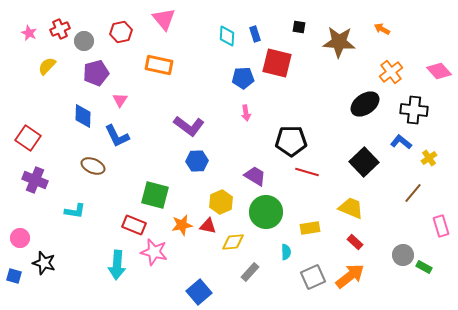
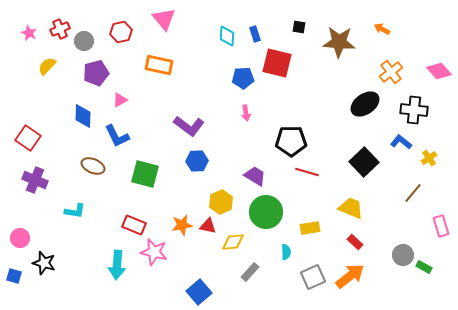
pink triangle at (120, 100): rotated 28 degrees clockwise
green square at (155, 195): moved 10 px left, 21 px up
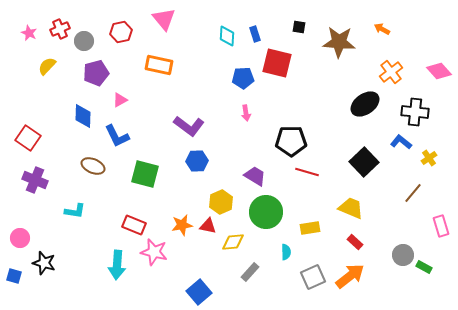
black cross at (414, 110): moved 1 px right, 2 px down
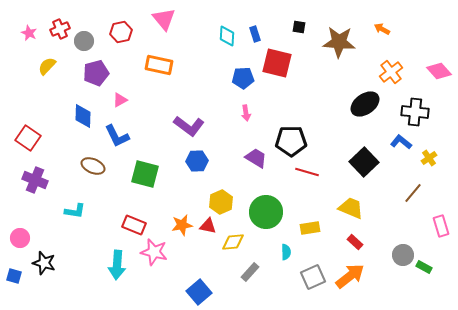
purple trapezoid at (255, 176): moved 1 px right, 18 px up
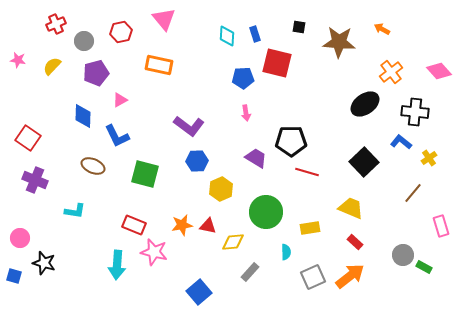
red cross at (60, 29): moved 4 px left, 5 px up
pink star at (29, 33): moved 11 px left, 27 px down; rotated 14 degrees counterclockwise
yellow semicircle at (47, 66): moved 5 px right
yellow hexagon at (221, 202): moved 13 px up
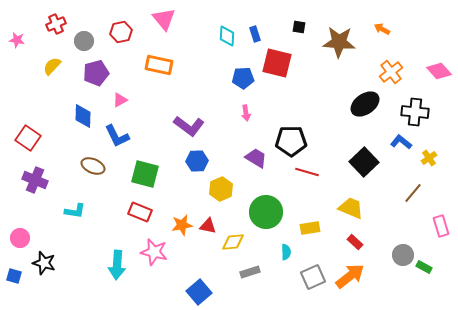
pink star at (18, 60): moved 1 px left, 20 px up
red rectangle at (134, 225): moved 6 px right, 13 px up
gray rectangle at (250, 272): rotated 30 degrees clockwise
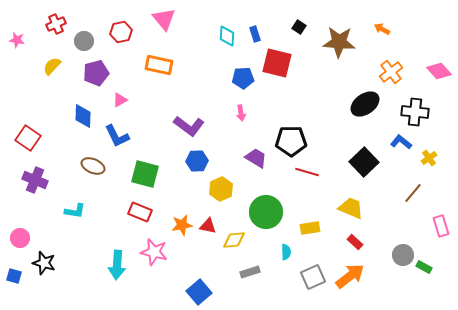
black square at (299, 27): rotated 24 degrees clockwise
pink arrow at (246, 113): moved 5 px left
yellow diamond at (233, 242): moved 1 px right, 2 px up
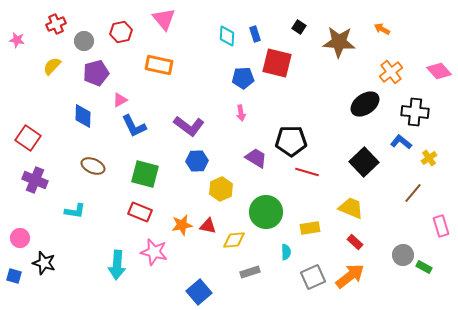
blue L-shape at (117, 136): moved 17 px right, 10 px up
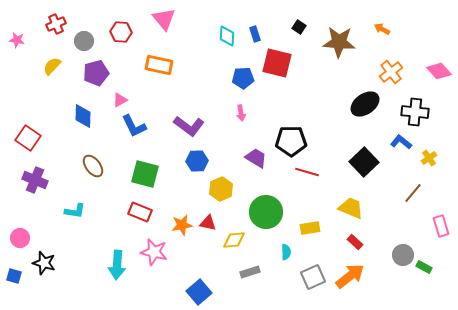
red hexagon at (121, 32): rotated 15 degrees clockwise
brown ellipse at (93, 166): rotated 30 degrees clockwise
red triangle at (208, 226): moved 3 px up
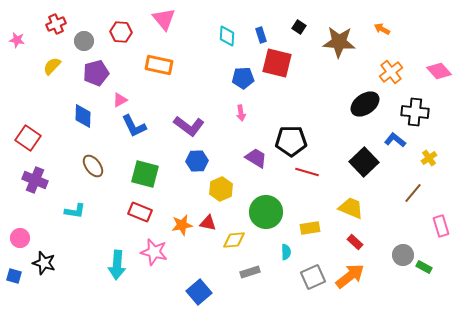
blue rectangle at (255, 34): moved 6 px right, 1 px down
blue L-shape at (401, 142): moved 6 px left, 2 px up
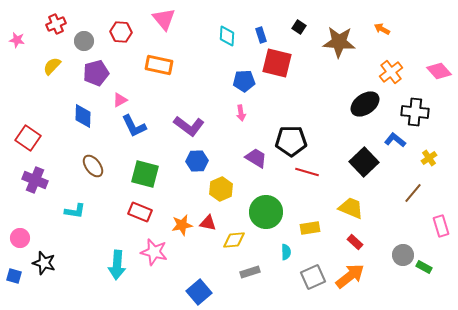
blue pentagon at (243, 78): moved 1 px right, 3 px down
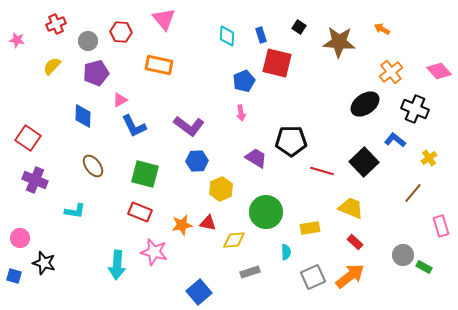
gray circle at (84, 41): moved 4 px right
blue pentagon at (244, 81): rotated 20 degrees counterclockwise
black cross at (415, 112): moved 3 px up; rotated 16 degrees clockwise
red line at (307, 172): moved 15 px right, 1 px up
